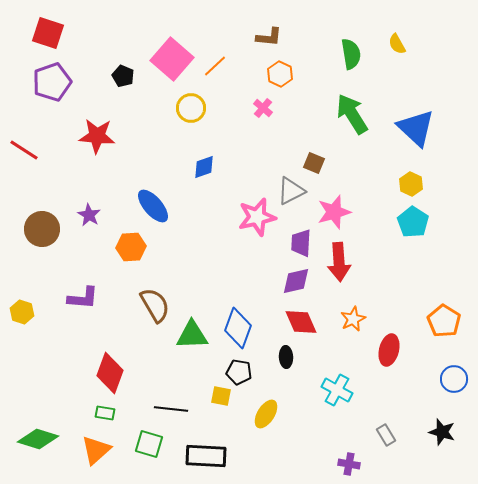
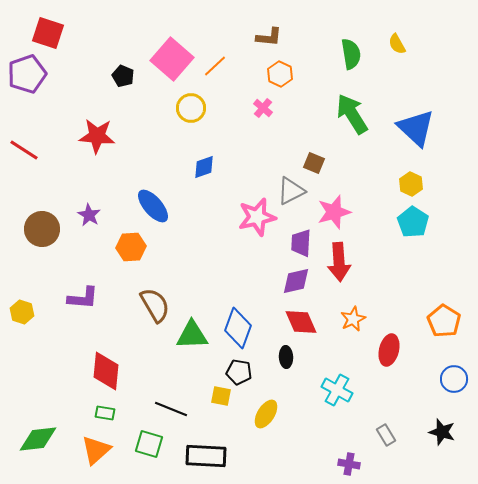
purple pentagon at (52, 82): moved 25 px left, 8 px up
red diamond at (110, 373): moved 4 px left, 2 px up; rotated 15 degrees counterclockwise
black line at (171, 409): rotated 16 degrees clockwise
green diamond at (38, 439): rotated 24 degrees counterclockwise
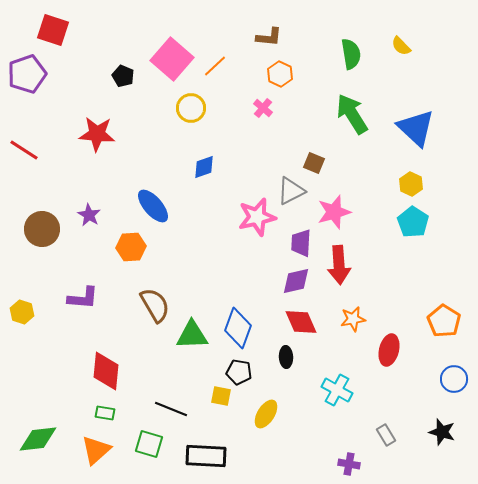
red square at (48, 33): moved 5 px right, 3 px up
yellow semicircle at (397, 44): moved 4 px right, 2 px down; rotated 15 degrees counterclockwise
red star at (97, 136): moved 2 px up
red arrow at (339, 262): moved 3 px down
orange star at (353, 319): rotated 15 degrees clockwise
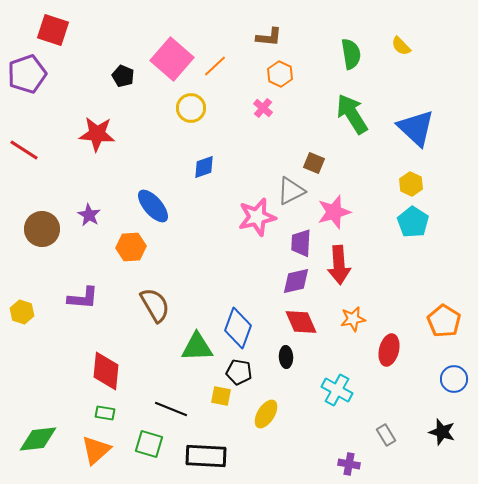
green triangle at (192, 335): moved 5 px right, 12 px down
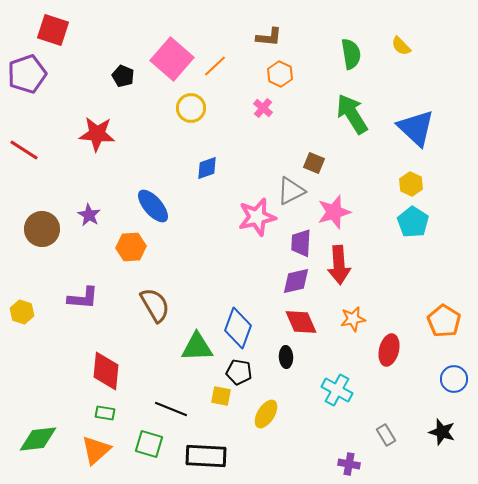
blue diamond at (204, 167): moved 3 px right, 1 px down
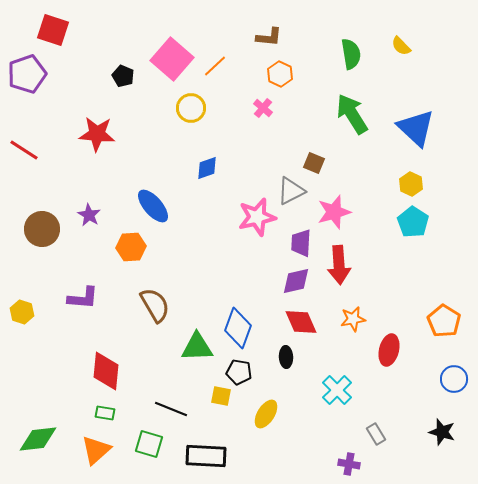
cyan cross at (337, 390): rotated 16 degrees clockwise
gray rectangle at (386, 435): moved 10 px left, 1 px up
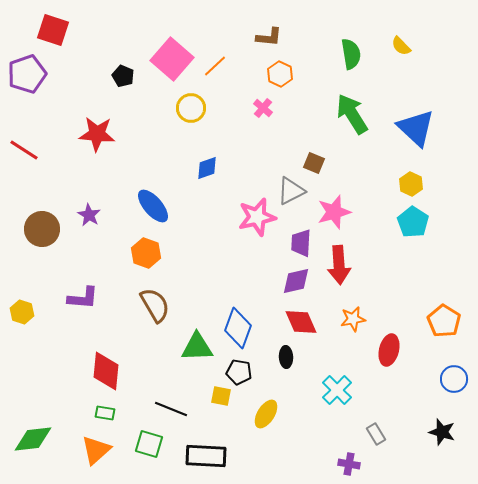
orange hexagon at (131, 247): moved 15 px right, 6 px down; rotated 24 degrees clockwise
green diamond at (38, 439): moved 5 px left
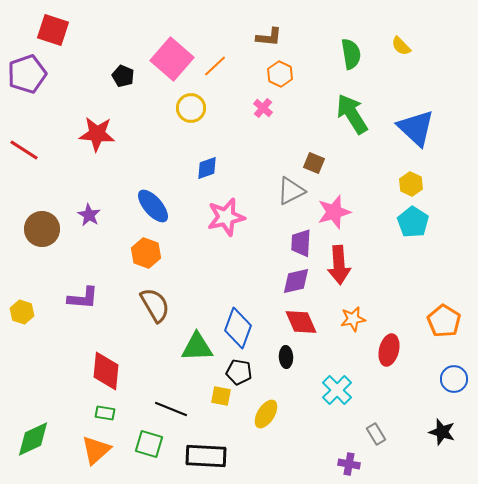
pink star at (257, 217): moved 31 px left
green diamond at (33, 439): rotated 18 degrees counterclockwise
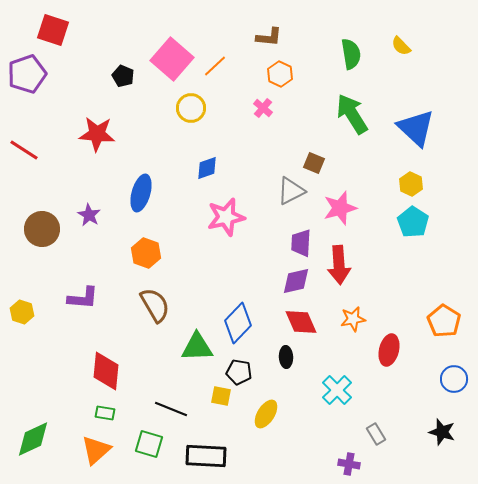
blue ellipse at (153, 206): moved 12 px left, 13 px up; rotated 57 degrees clockwise
pink star at (334, 212): moved 6 px right, 4 px up
blue diamond at (238, 328): moved 5 px up; rotated 24 degrees clockwise
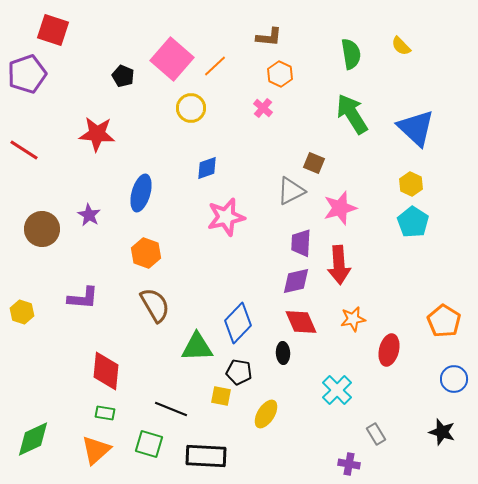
black ellipse at (286, 357): moved 3 px left, 4 px up
